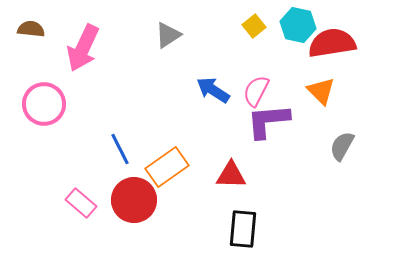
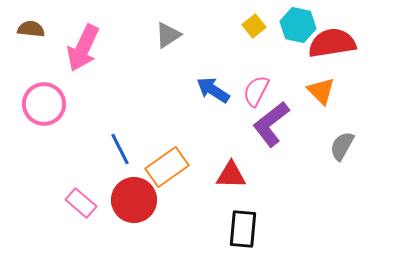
purple L-shape: moved 3 px right, 3 px down; rotated 33 degrees counterclockwise
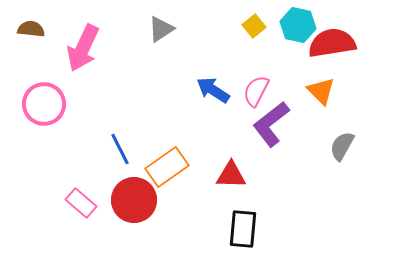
gray triangle: moved 7 px left, 6 px up
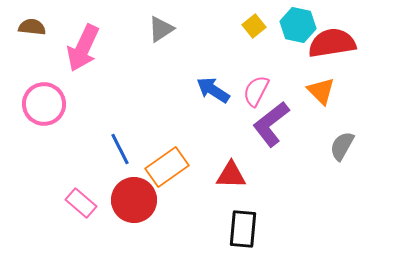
brown semicircle: moved 1 px right, 2 px up
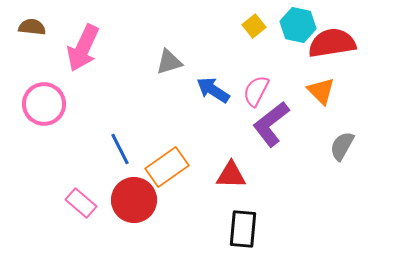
gray triangle: moved 8 px right, 33 px down; rotated 16 degrees clockwise
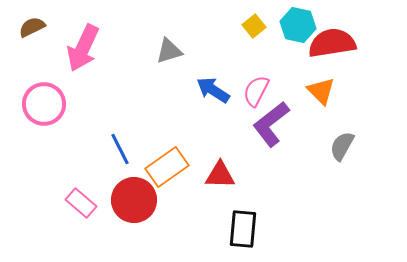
brown semicircle: rotated 32 degrees counterclockwise
gray triangle: moved 11 px up
red triangle: moved 11 px left
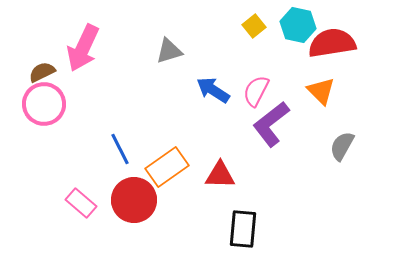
brown semicircle: moved 10 px right, 45 px down
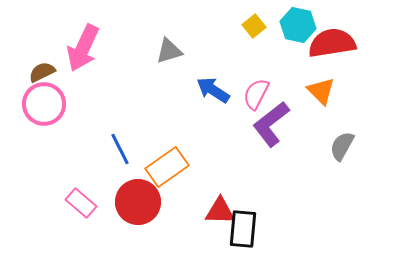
pink semicircle: moved 3 px down
red triangle: moved 36 px down
red circle: moved 4 px right, 2 px down
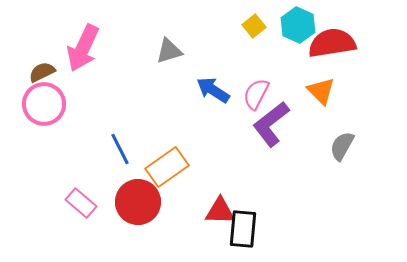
cyan hexagon: rotated 12 degrees clockwise
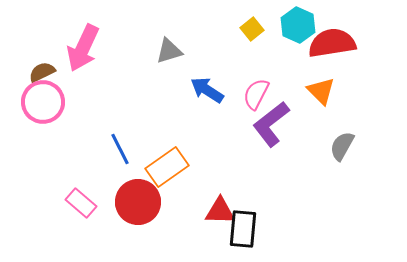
yellow square: moved 2 px left, 3 px down
blue arrow: moved 6 px left
pink circle: moved 1 px left, 2 px up
